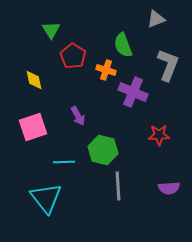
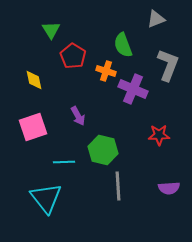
orange cross: moved 1 px down
purple cross: moved 3 px up
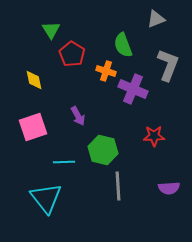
red pentagon: moved 1 px left, 2 px up
red star: moved 5 px left, 1 px down
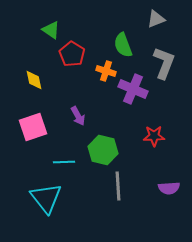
green triangle: rotated 24 degrees counterclockwise
gray L-shape: moved 4 px left, 2 px up
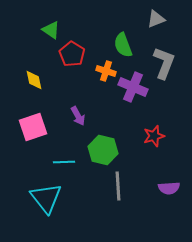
purple cross: moved 2 px up
red star: rotated 15 degrees counterclockwise
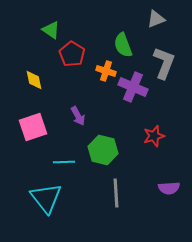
gray line: moved 2 px left, 7 px down
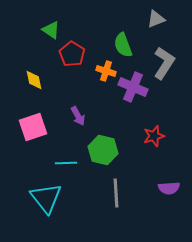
gray L-shape: rotated 12 degrees clockwise
cyan line: moved 2 px right, 1 px down
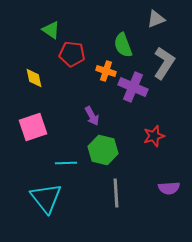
red pentagon: rotated 25 degrees counterclockwise
yellow diamond: moved 2 px up
purple arrow: moved 14 px right
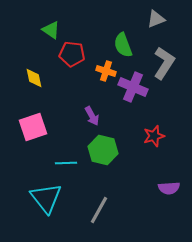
gray line: moved 17 px left, 17 px down; rotated 32 degrees clockwise
